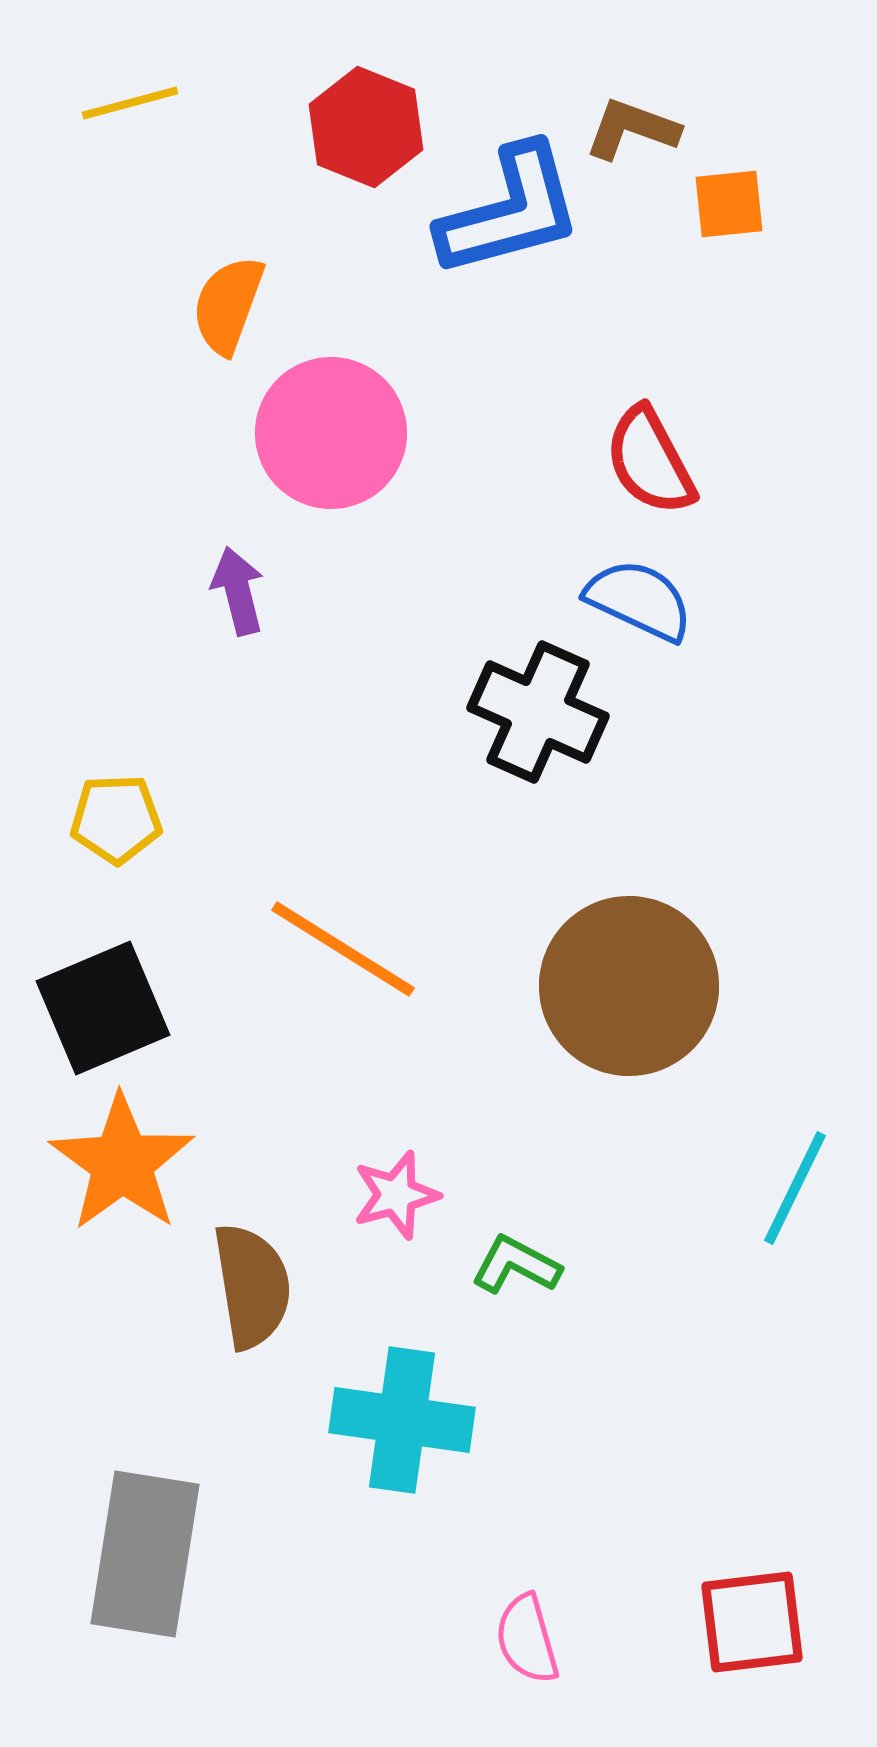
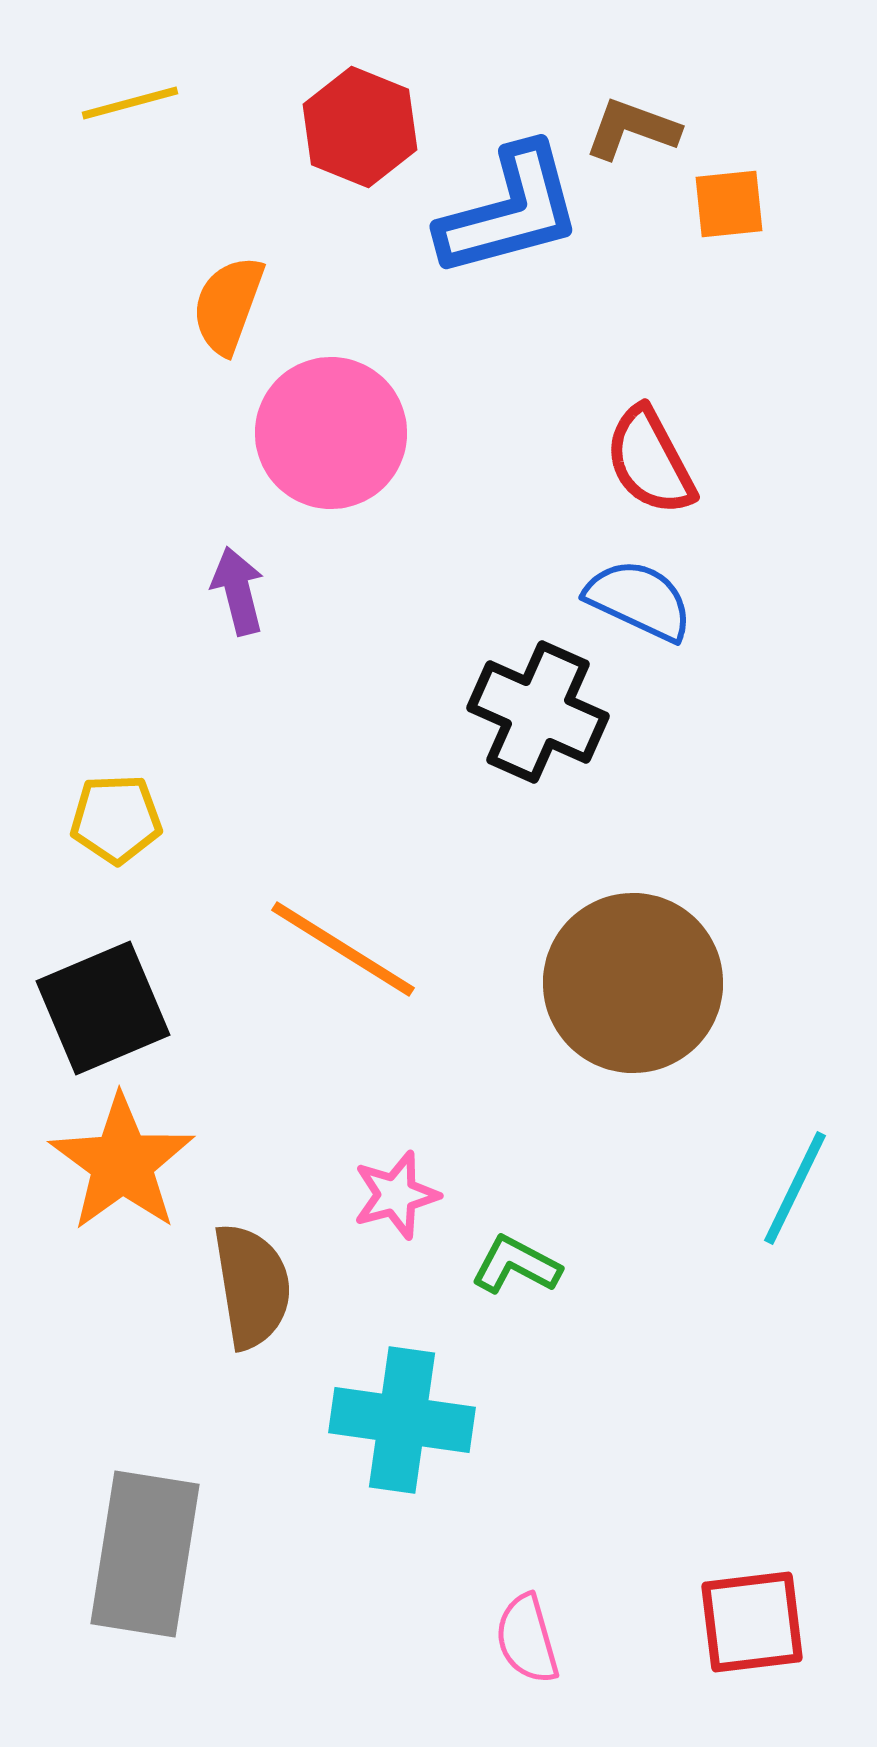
red hexagon: moved 6 px left
brown circle: moved 4 px right, 3 px up
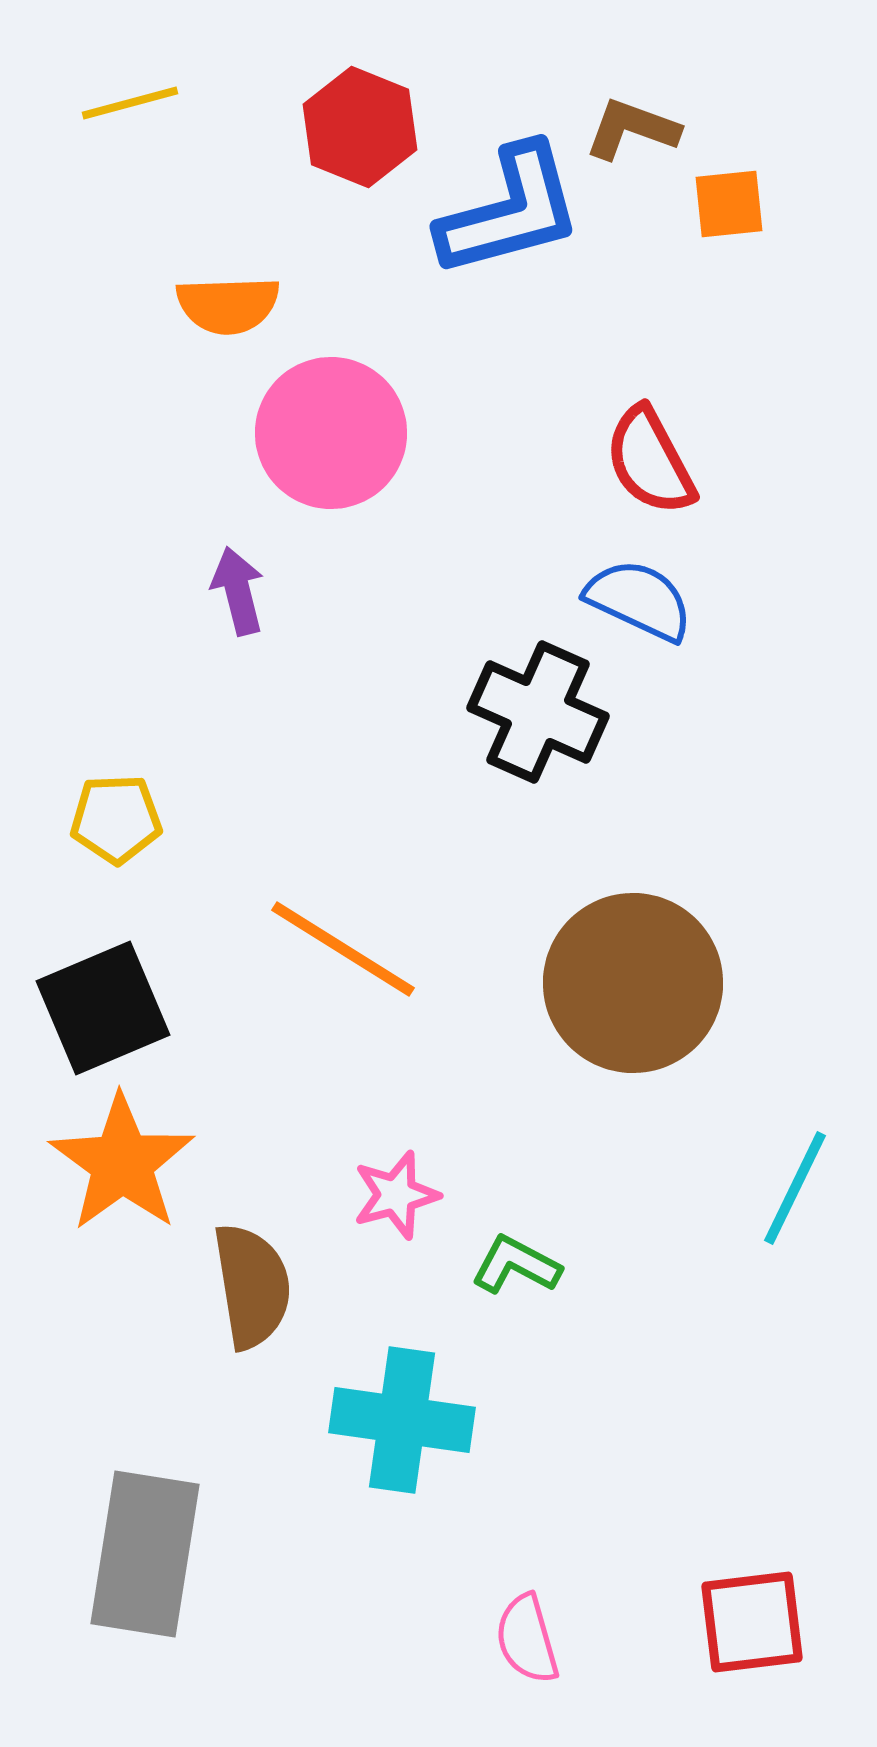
orange semicircle: rotated 112 degrees counterclockwise
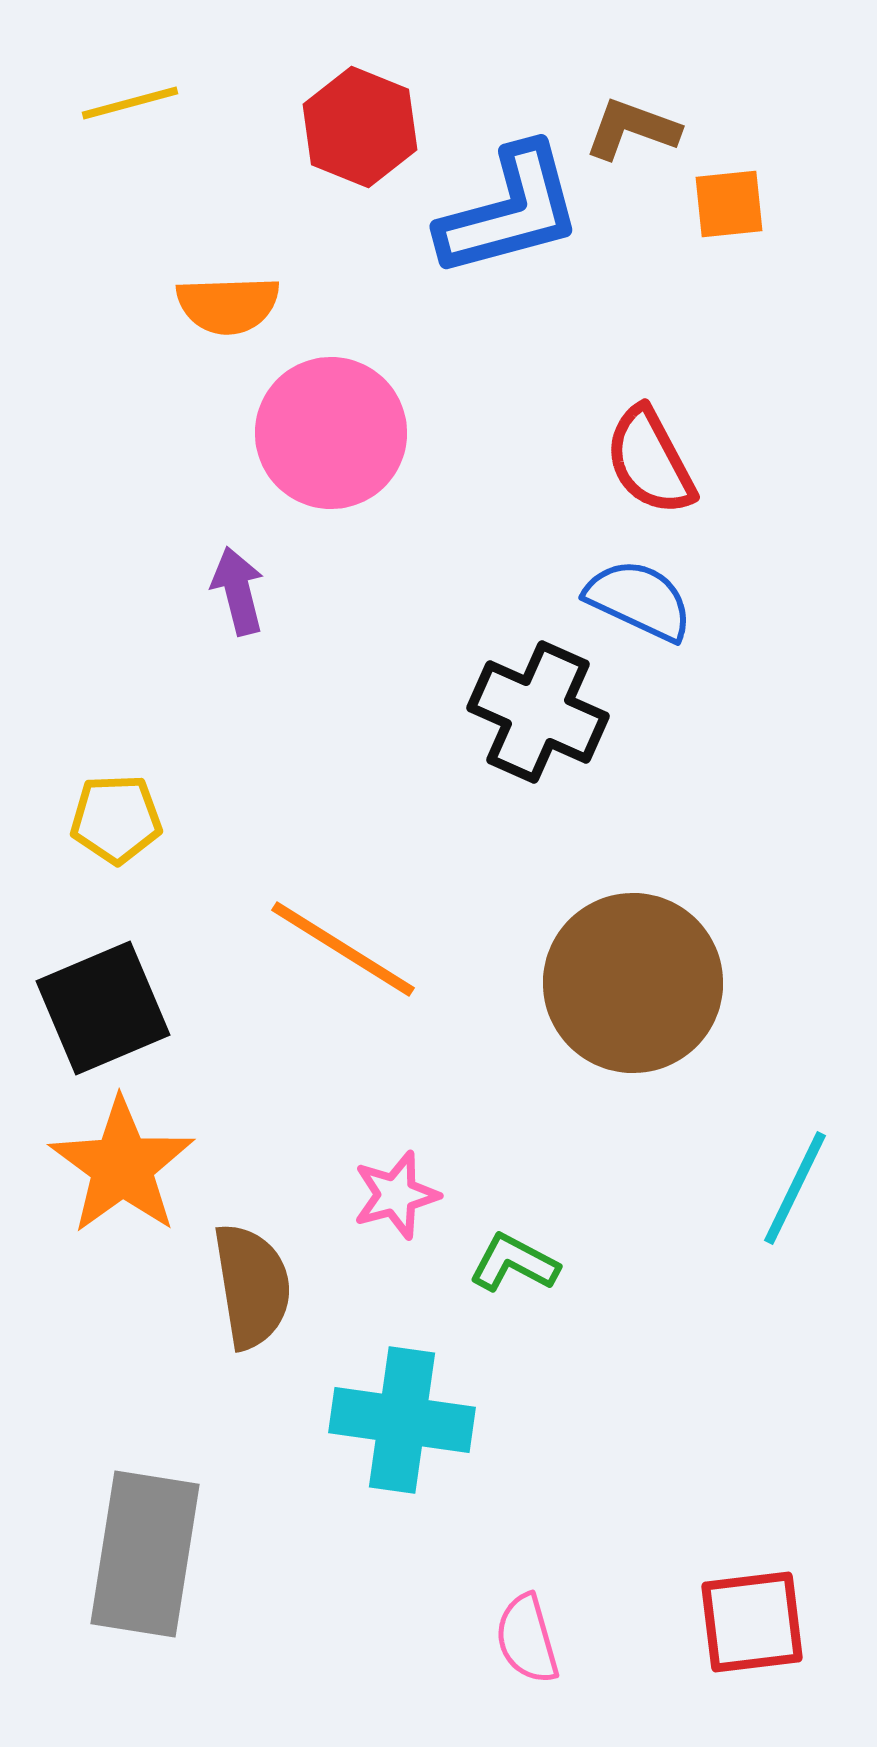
orange star: moved 3 px down
green L-shape: moved 2 px left, 2 px up
